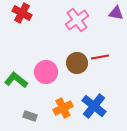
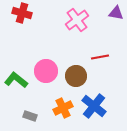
red cross: rotated 12 degrees counterclockwise
brown circle: moved 1 px left, 13 px down
pink circle: moved 1 px up
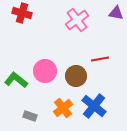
red line: moved 2 px down
pink circle: moved 1 px left
orange cross: rotated 12 degrees counterclockwise
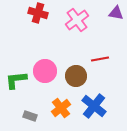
red cross: moved 16 px right
green L-shape: rotated 45 degrees counterclockwise
orange cross: moved 2 px left
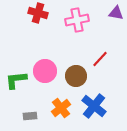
pink cross: rotated 25 degrees clockwise
red line: rotated 36 degrees counterclockwise
gray rectangle: rotated 24 degrees counterclockwise
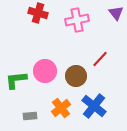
purple triangle: rotated 42 degrees clockwise
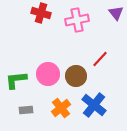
red cross: moved 3 px right
pink circle: moved 3 px right, 3 px down
blue cross: moved 1 px up
gray rectangle: moved 4 px left, 6 px up
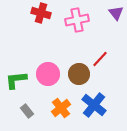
brown circle: moved 3 px right, 2 px up
gray rectangle: moved 1 px right, 1 px down; rotated 56 degrees clockwise
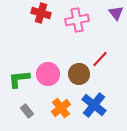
green L-shape: moved 3 px right, 1 px up
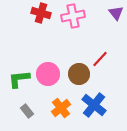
pink cross: moved 4 px left, 4 px up
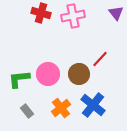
blue cross: moved 1 px left
